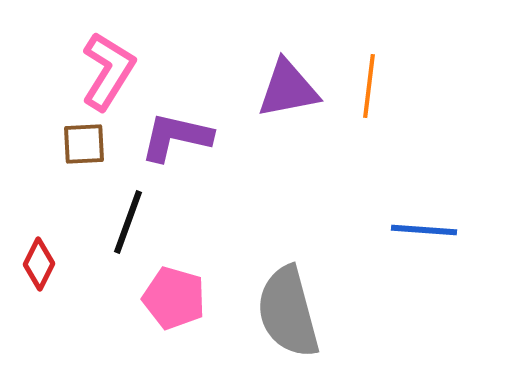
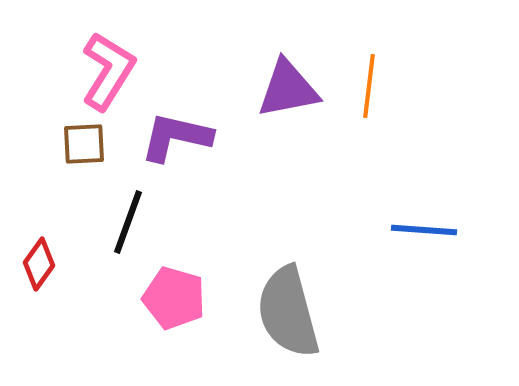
red diamond: rotated 9 degrees clockwise
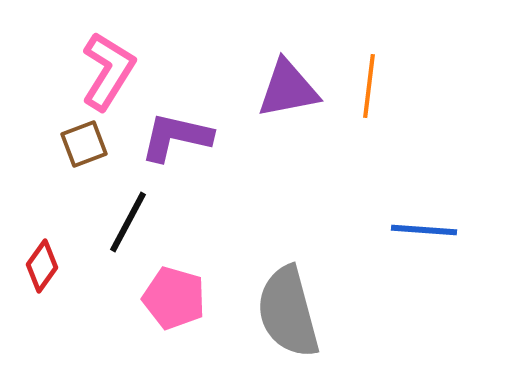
brown square: rotated 18 degrees counterclockwise
black line: rotated 8 degrees clockwise
red diamond: moved 3 px right, 2 px down
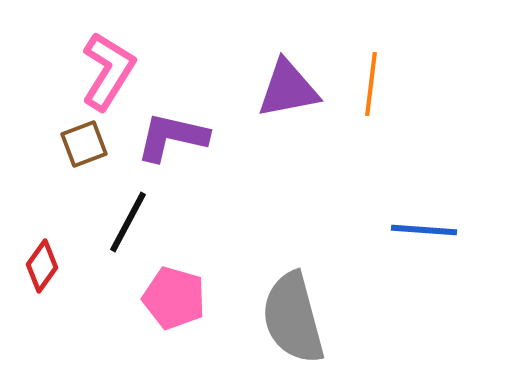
orange line: moved 2 px right, 2 px up
purple L-shape: moved 4 px left
gray semicircle: moved 5 px right, 6 px down
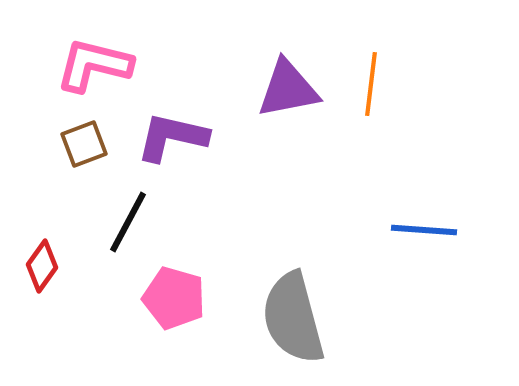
pink L-shape: moved 14 px left, 6 px up; rotated 108 degrees counterclockwise
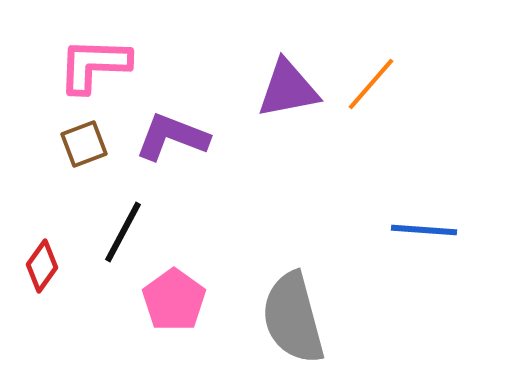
pink L-shape: rotated 12 degrees counterclockwise
orange line: rotated 34 degrees clockwise
purple L-shape: rotated 8 degrees clockwise
black line: moved 5 px left, 10 px down
pink pentagon: moved 2 px down; rotated 20 degrees clockwise
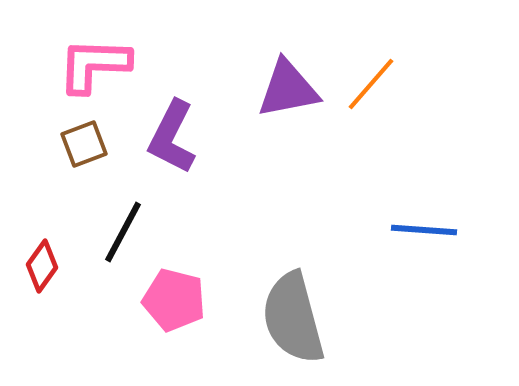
purple L-shape: rotated 84 degrees counterclockwise
pink pentagon: rotated 22 degrees counterclockwise
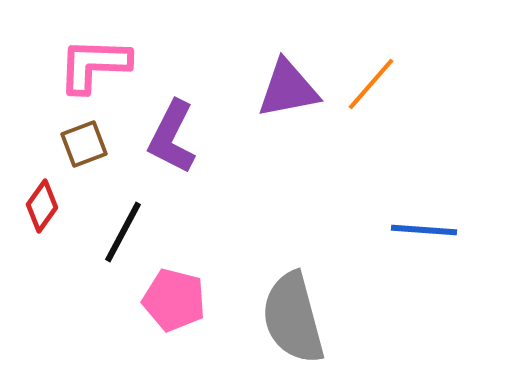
red diamond: moved 60 px up
